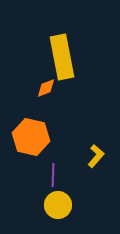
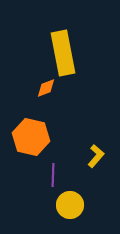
yellow rectangle: moved 1 px right, 4 px up
yellow circle: moved 12 px right
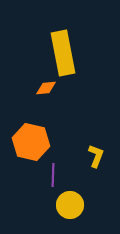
orange diamond: rotated 15 degrees clockwise
orange hexagon: moved 5 px down
yellow L-shape: rotated 20 degrees counterclockwise
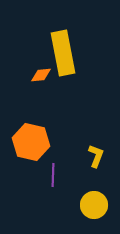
orange diamond: moved 5 px left, 13 px up
yellow circle: moved 24 px right
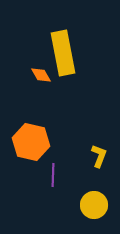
orange diamond: rotated 65 degrees clockwise
yellow L-shape: moved 3 px right
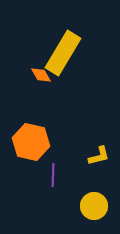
yellow rectangle: rotated 42 degrees clockwise
yellow L-shape: rotated 55 degrees clockwise
yellow circle: moved 1 px down
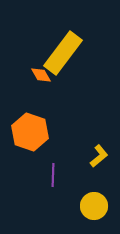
yellow rectangle: rotated 6 degrees clockwise
orange hexagon: moved 1 px left, 10 px up; rotated 6 degrees clockwise
yellow L-shape: rotated 25 degrees counterclockwise
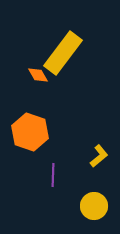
orange diamond: moved 3 px left
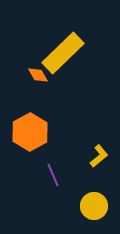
yellow rectangle: rotated 9 degrees clockwise
orange hexagon: rotated 12 degrees clockwise
purple line: rotated 25 degrees counterclockwise
